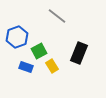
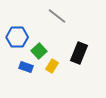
blue hexagon: rotated 20 degrees clockwise
green square: rotated 14 degrees counterclockwise
yellow rectangle: rotated 64 degrees clockwise
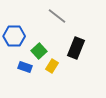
blue hexagon: moved 3 px left, 1 px up
black rectangle: moved 3 px left, 5 px up
blue rectangle: moved 1 px left
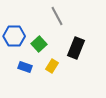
gray line: rotated 24 degrees clockwise
green square: moved 7 px up
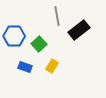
gray line: rotated 18 degrees clockwise
black rectangle: moved 3 px right, 18 px up; rotated 30 degrees clockwise
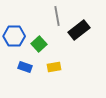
yellow rectangle: moved 2 px right, 1 px down; rotated 48 degrees clockwise
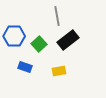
black rectangle: moved 11 px left, 10 px down
yellow rectangle: moved 5 px right, 4 px down
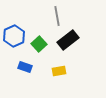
blue hexagon: rotated 25 degrees counterclockwise
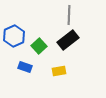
gray line: moved 12 px right, 1 px up; rotated 12 degrees clockwise
green square: moved 2 px down
